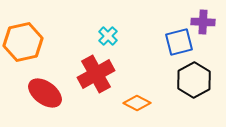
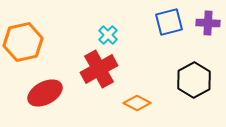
purple cross: moved 5 px right, 1 px down
cyan cross: moved 1 px up
blue square: moved 10 px left, 20 px up
red cross: moved 3 px right, 5 px up
red ellipse: rotated 64 degrees counterclockwise
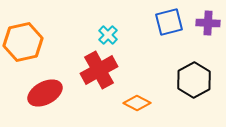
red cross: moved 1 px down
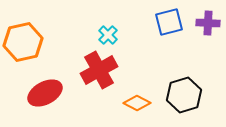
black hexagon: moved 10 px left, 15 px down; rotated 12 degrees clockwise
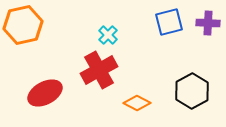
orange hexagon: moved 17 px up
black hexagon: moved 8 px right, 4 px up; rotated 12 degrees counterclockwise
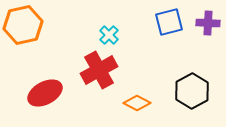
cyan cross: moved 1 px right
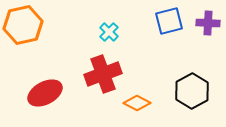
blue square: moved 1 px up
cyan cross: moved 3 px up
red cross: moved 4 px right, 4 px down; rotated 9 degrees clockwise
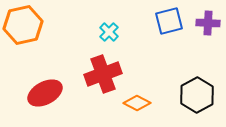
black hexagon: moved 5 px right, 4 px down
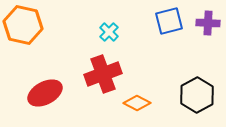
orange hexagon: rotated 24 degrees clockwise
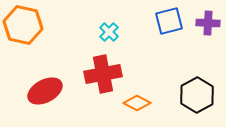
red cross: rotated 9 degrees clockwise
red ellipse: moved 2 px up
